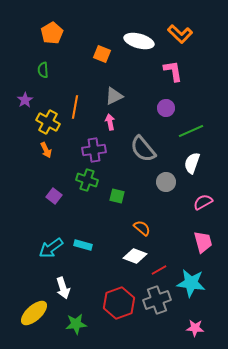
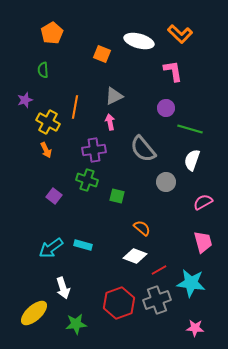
purple star: rotated 14 degrees clockwise
green line: moved 1 px left, 2 px up; rotated 40 degrees clockwise
white semicircle: moved 3 px up
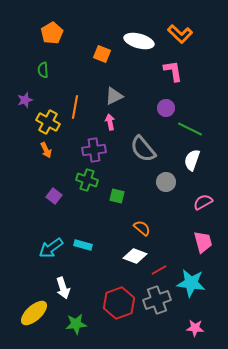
green line: rotated 10 degrees clockwise
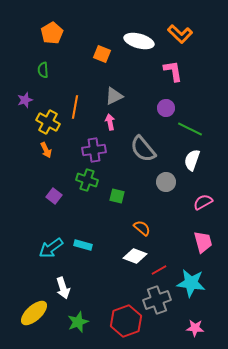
red hexagon: moved 7 px right, 18 px down
green star: moved 2 px right, 2 px up; rotated 15 degrees counterclockwise
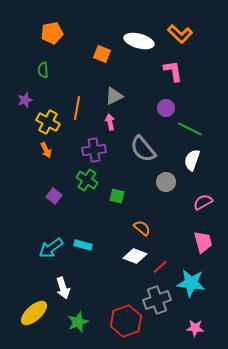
orange pentagon: rotated 20 degrees clockwise
orange line: moved 2 px right, 1 px down
green cross: rotated 15 degrees clockwise
red line: moved 1 px right, 3 px up; rotated 14 degrees counterclockwise
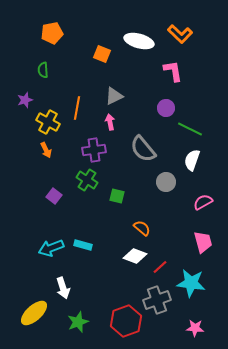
cyan arrow: rotated 15 degrees clockwise
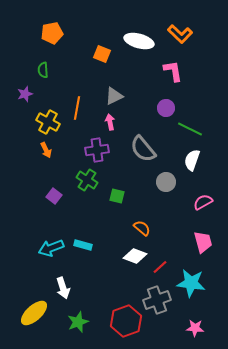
purple star: moved 6 px up
purple cross: moved 3 px right
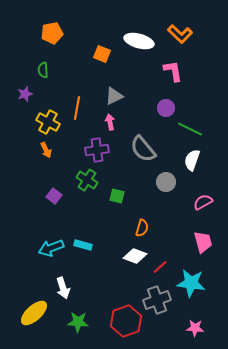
orange semicircle: rotated 66 degrees clockwise
green star: rotated 25 degrees clockwise
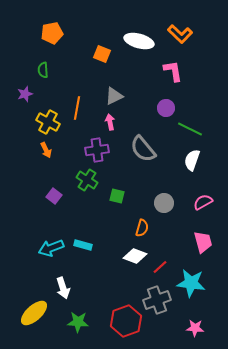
gray circle: moved 2 px left, 21 px down
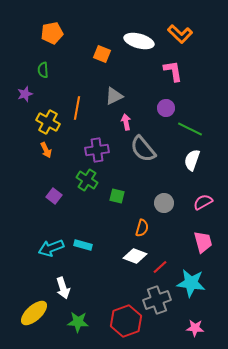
pink arrow: moved 16 px right
